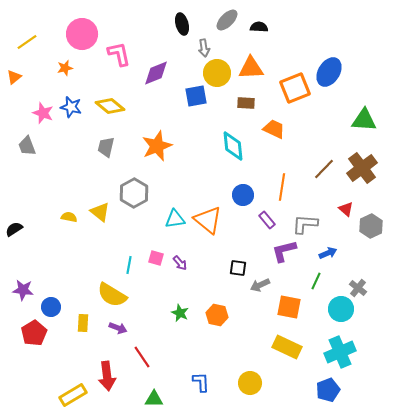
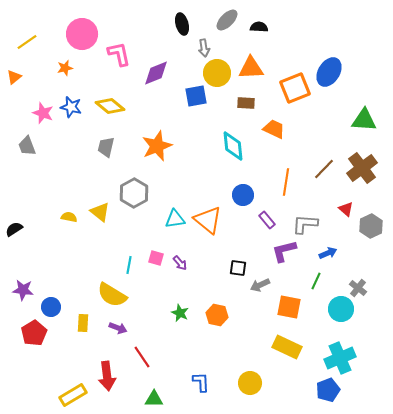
orange line at (282, 187): moved 4 px right, 5 px up
cyan cross at (340, 352): moved 6 px down
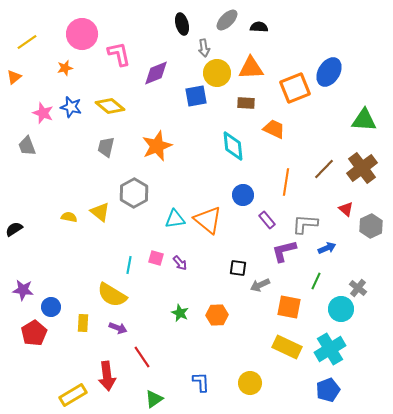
blue arrow at (328, 253): moved 1 px left, 5 px up
orange hexagon at (217, 315): rotated 15 degrees counterclockwise
cyan cross at (340, 358): moved 10 px left, 9 px up; rotated 8 degrees counterclockwise
green triangle at (154, 399): rotated 36 degrees counterclockwise
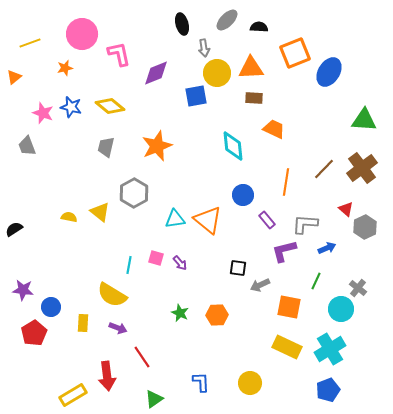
yellow line at (27, 42): moved 3 px right, 1 px down; rotated 15 degrees clockwise
orange square at (295, 88): moved 35 px up
brown rectangle at (246, 103): moved 8 px right, 5 px up
gray hexagon at (371, 226): moved 6 px left, 1 px down
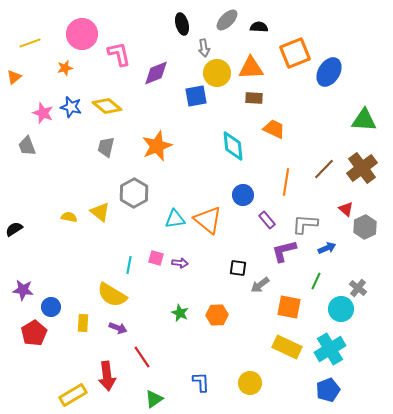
yellow diamond at (110, 106): moved 3 px left
purple arrow at (180, 263): rotated 42 degrees counterclockwise
gray arrow at (260, 285): rotated 12 degrees counterclockwise
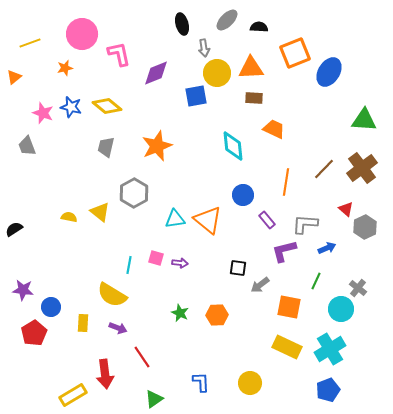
red arrow at (107, 376): moved 2 px left, 2 px up
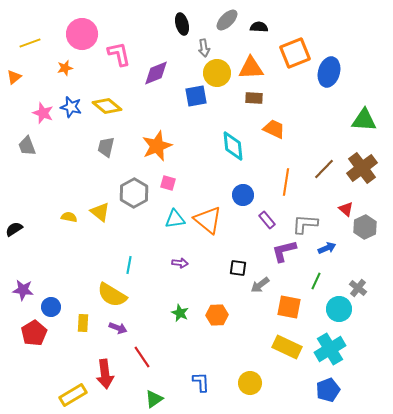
blue ellipse at (329, 72): rotated 16 degrees counterclockwise
pink square at (156, 258): moved 12 px right, 75 px up
cyan circle at (341, 309): moved 2 px left
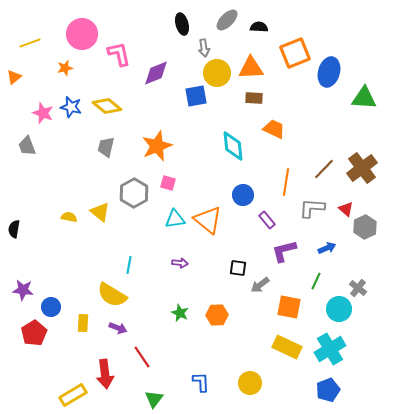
green triangle at (364, 120): moved 22 px up
gray L-shape at (305, 224): moved 7 px right, 16 px up
black semicircle at (14, 229): rotated 48 degrees counterclockwise
green triangle at (154, 399): rotated 18 degrees counterclockwise
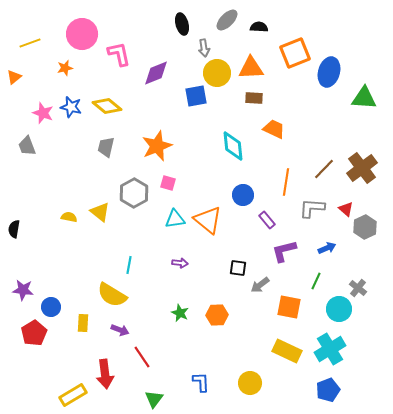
purple arrow at (118, 328): moved 2 px right, 2 px down
yellow rectangle at (287, 347): moved 4 px down
